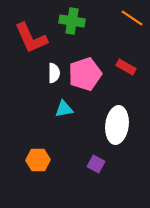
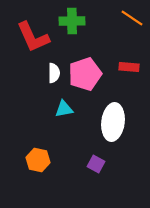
green cross: rotated 10 degrees counterclockwise
red L-shape: moved 2 px right, 1 px up
red rectangle: moved 3 px right; rotated 24 degrees counterclockwise
white ellipse: moved 4 px left, 3 px up
orange hexagon: rotated 15 degrees clockwise
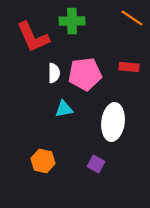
pink pentagon: rotated 12 degrees clockwise
orange hexagon: moved 5 px right, 1 px down
